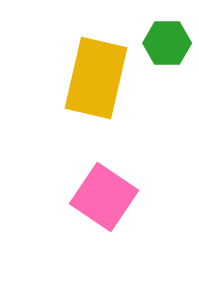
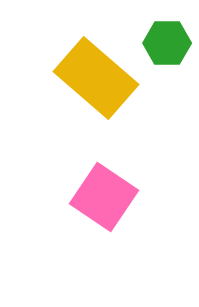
yellow rectangle: rotated 62 degrees counterclockwise
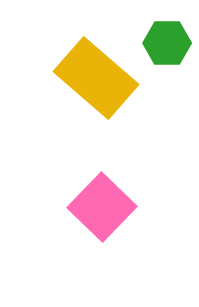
pink square: moved 2 px left, 10 px down; rotated 10 degrees clockwise
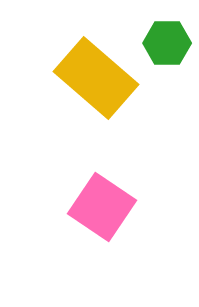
pink square: rotated 10 degrees counterclockwise
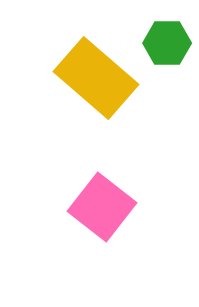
pink square: rotated 4 degrees clockwise
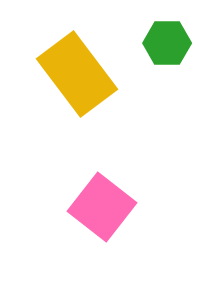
yellow rectangle: moved 19 px left, 4 px up; rotated 12 degrees clockwise
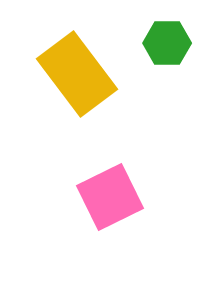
pink square: moved 8 px right, 10 px up; rotated 26 degrees clockwise
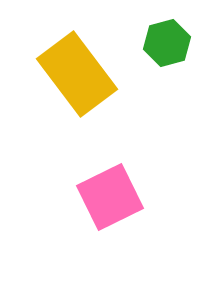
green hexagon: rotated 15 degrees counterclockwise
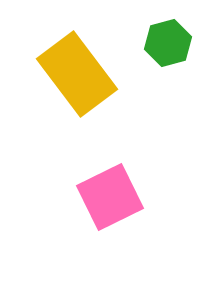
green hexagon: moved 1 px right
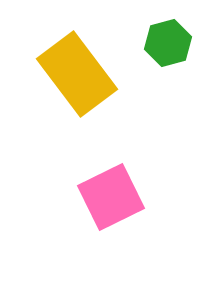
pink square: moved 1 px right
